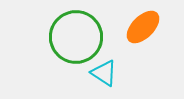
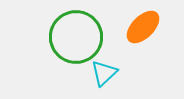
cyan triangle: rotated 44 degrees clockwise
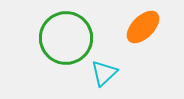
green circle: moved 10 px left, 1 px down
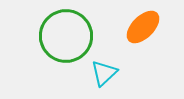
green circle: moved 2 px up
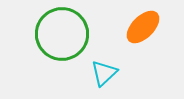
green circle: moved 4 px left, 2 px up
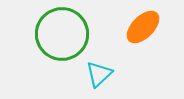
cyan triangle: moved 5 px left, 1 px down
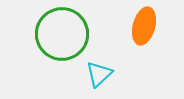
orange ellipse: moved 1 px right, 1 px up; rotated 30 degrees counterclockwise
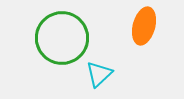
green circle: moved 4 px down
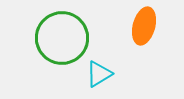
cyan triangle: rotated 12 degrees clockwise
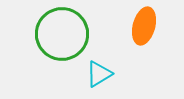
green circle: moved 4 px up
